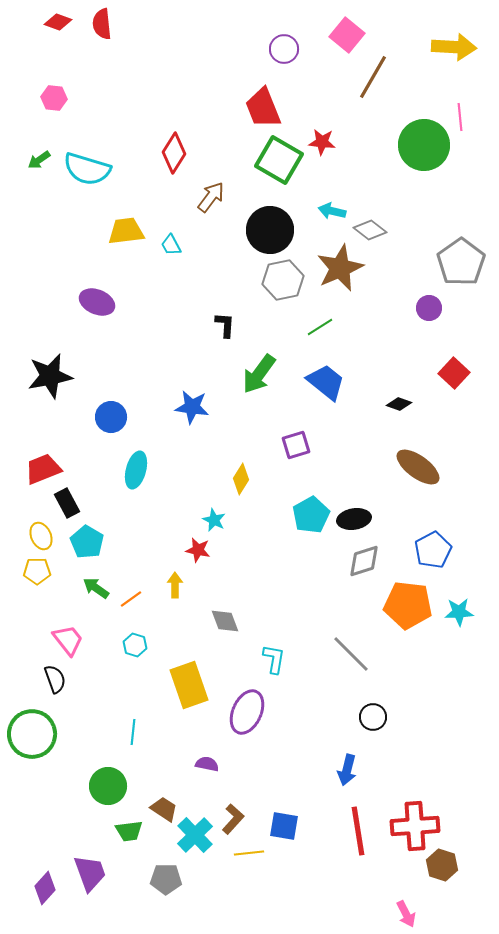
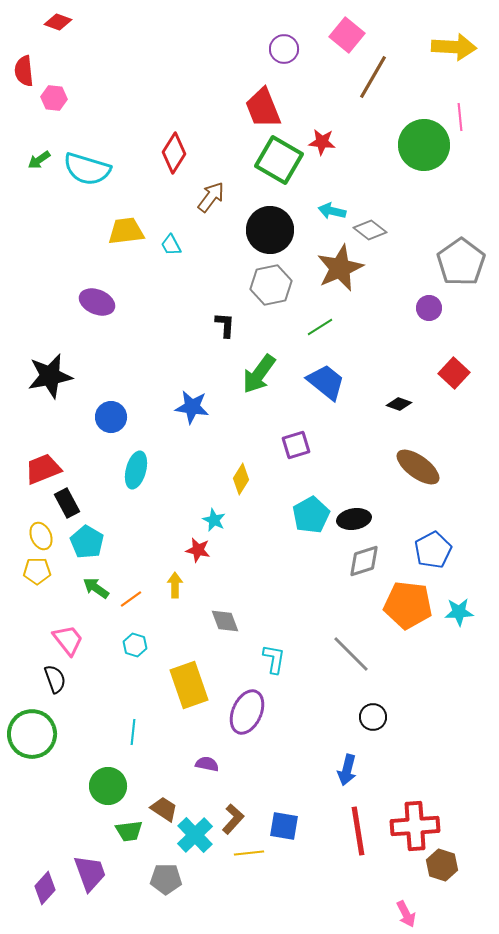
red semicircle at (102, 24): moved 78 px left, 47 px down
gray hexagon at (283, 280): moved 12 px left, 5 px down
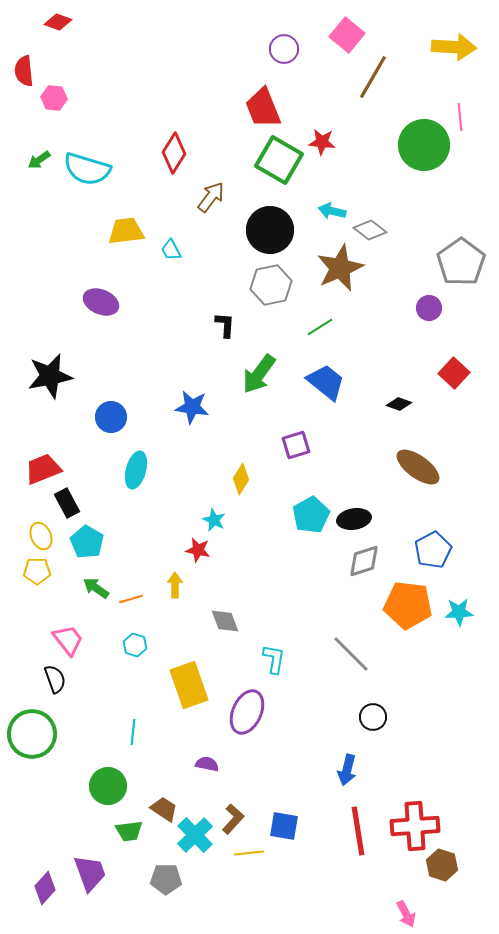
cyan trapezoid at (171, 245): moved 5 px down
purple ellipse at (97, 302): moved 4 px right
orange line at (131, 599): rotated 20 degrees clockwise
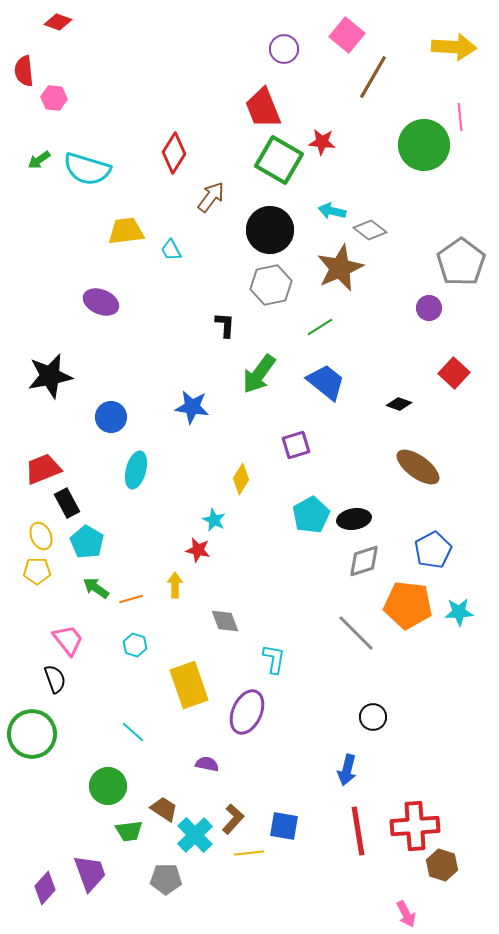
gray line at (351, 654): moved 5 px right, 21 px up
cyan line at (133, 732): rotated 55 degrees counterclockwise
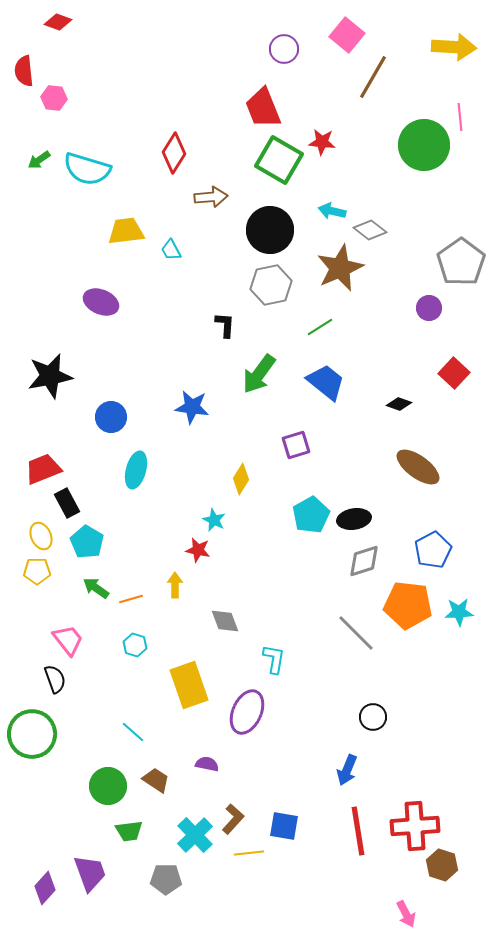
brown arrow at (211, 197): rotated 48 degrees clockwise
blue arrow at (347, 770): rotated 8 degrees clockwise
brown trapezoid at (164, 809): moved 8 px left, 29 px up
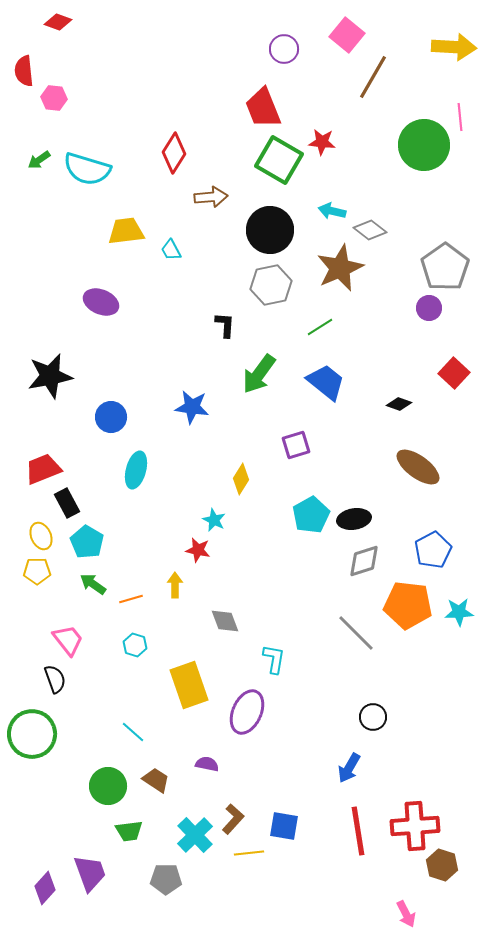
gray pentagon at (461, 262): moved 16 px left, 5 px down
green arrow at (96, 588): moved 3 px left, 4 px up
blue arrow at (347, 770): moved 2 px right, 2 px up; rotated 8 degrees clockwise
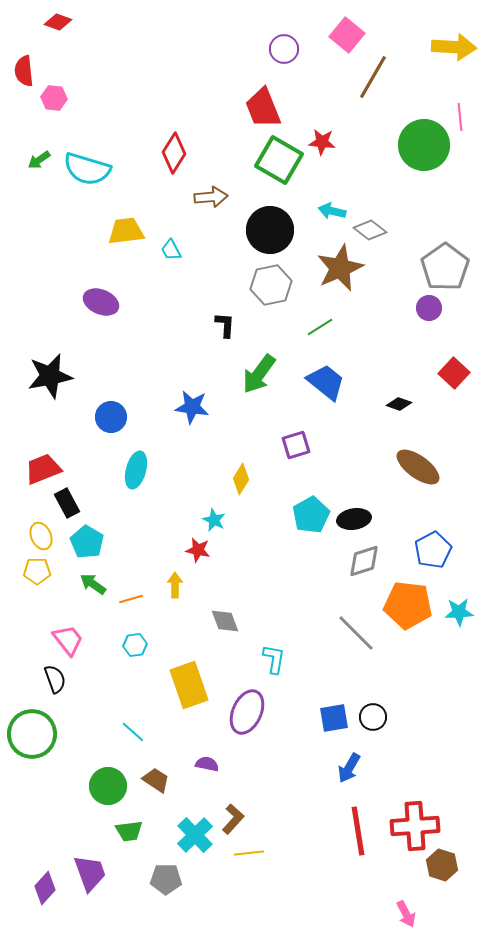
cyan hexagon at (135, 645): rotated 25 degrees counterclockwise
blue square at (284, 826): moved 50 px right, 108 px up; rotated 20 degrees counterclockwise
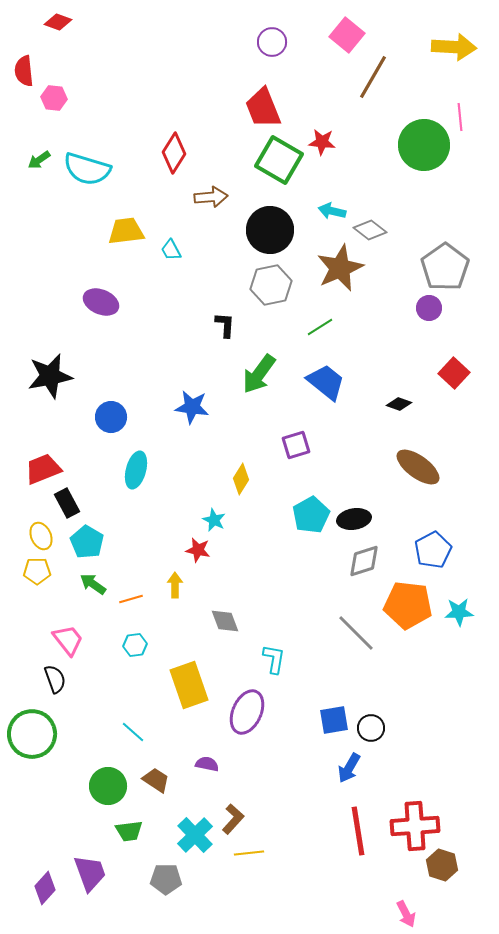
purple circle at (284, 49): moved 12 px left, 7 px up
black circle at (373, 717): moved 2 px left, 11 px down
blue square at (334, 718): moved 2 px down
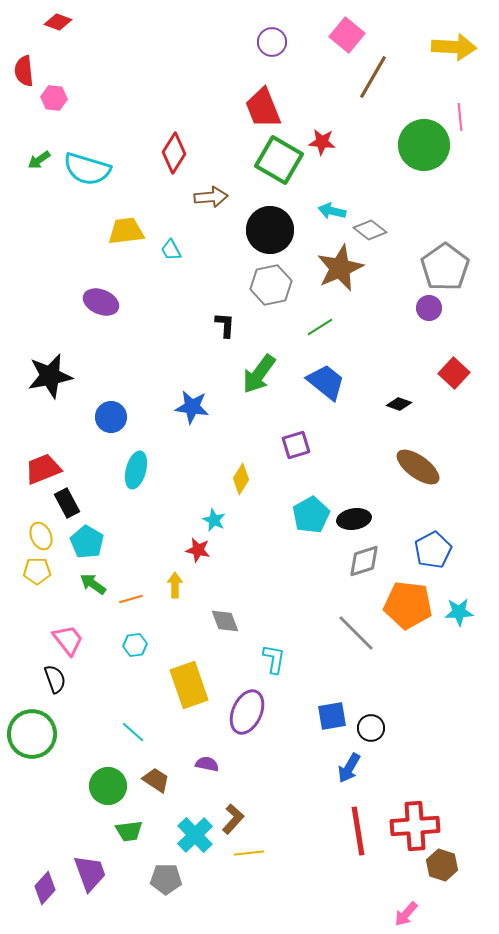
blue square at (334, 720): moved 2 px left, 4 px up
pink arrow at (406, 914): rotated 68 degrees clockwise
